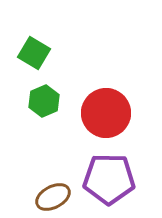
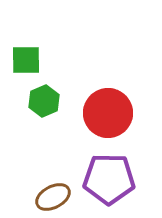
green square: moved 8 px left, 7 px down; rotated 32 degrees counterclockwise
red circle: moved 2 px right
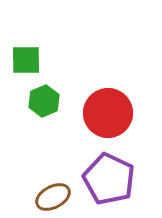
purple pentagon: rotated 24 degrees clockwise
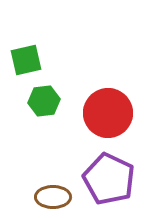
green square: rotated 12 degrees counterclockwise
green hexagon: rotated 16 degrees clockwise
brown ellipse: rotated 28 degrees clockwise
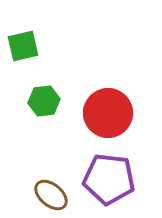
green square: moved 3 px left, 14 px up
purple pentagon: rotated 18 degrees counterclockwise
brown ellipse: moved 2 px left, 2 px up; rotated 40 degrees clockwise
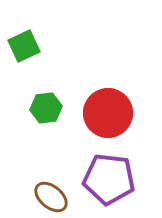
green square: moved 1 px right; rotated 12 degrees counterclockwise
green hexagon: moved 2 px right, 7 px down
brown ellipse: moved 2 px down
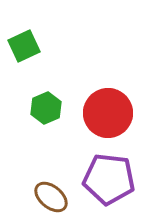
green hexagon: rotated 16 degrees counterclockwise
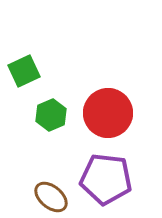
green square: moved 25 px down
green hexagon: moved 5 px right, 7 px down
purple pentagon: moved 3 px left
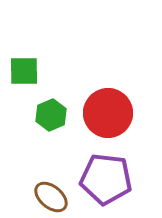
green square: rotated 24 degrees clockwise
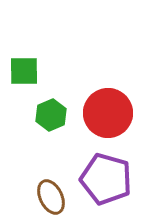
purple pentagon: rotated 9 degrees clockwise
brown ellipse: rotated 24 degrees clockwise
